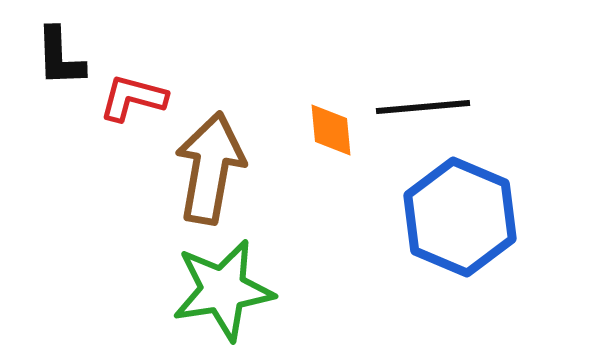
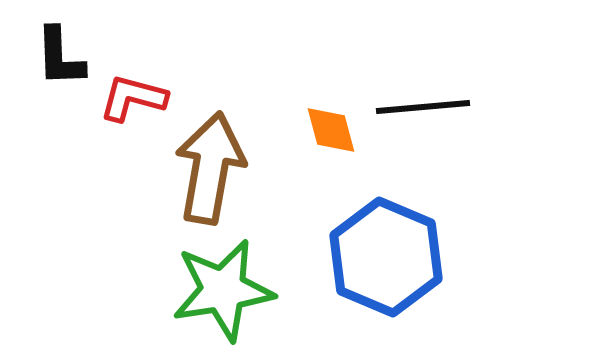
orange diamond: rotated 10 degrees counterclockwise
blue hexagon: moved 74 px left, 40 px down
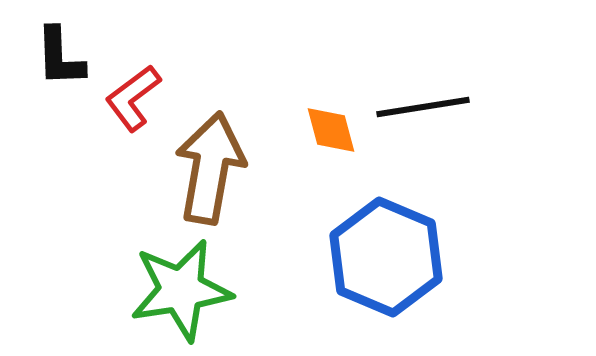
red L-shape: rotated 52 degrees counterclockwise
black line: rotated 4 degrees counterclockwise
green star: moved 42 px left
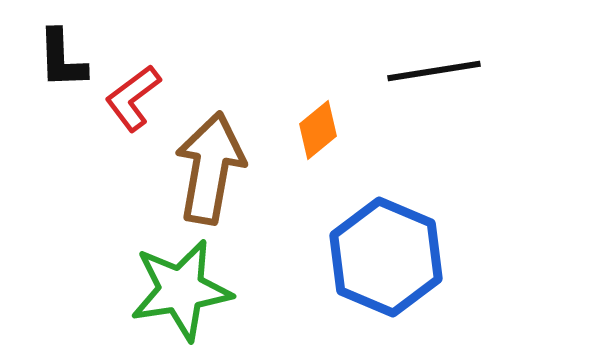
black L-shape: moved 2 px right, 2 px down
black line: moved 11 px right, 36 px up
orange diamond: moved 13 px left; rotated 66 degrees clockwise
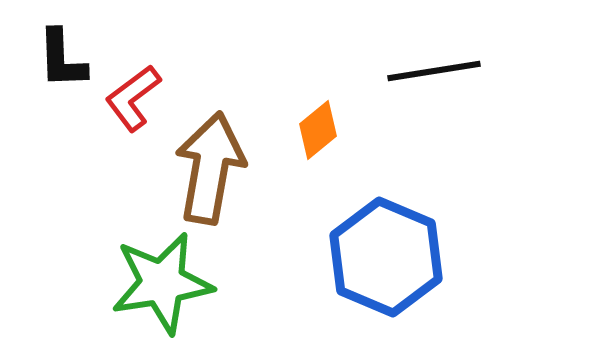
green star: moved 19 px left, 7 px up
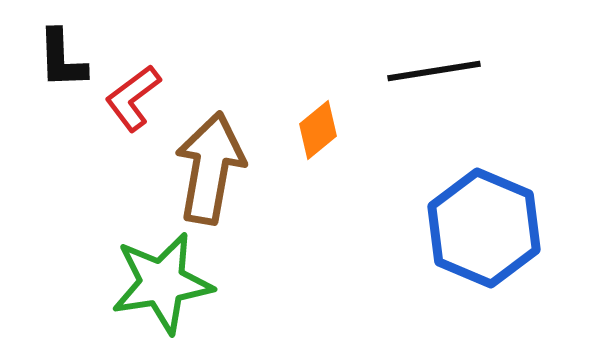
blue hexagon: moved 98 px right, 29 px up
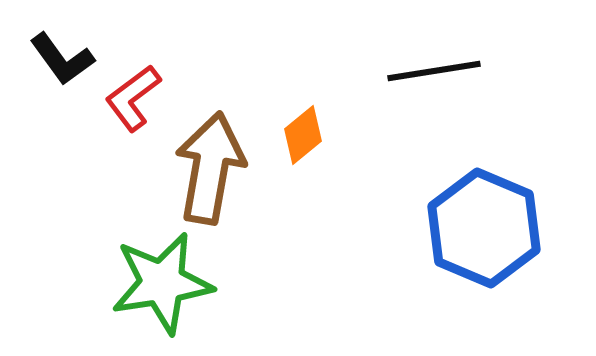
black L-shape: rotated 34 degrees counterclockwise
orange diamond: moved 15 px left, 5 px down
